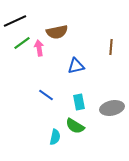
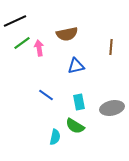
brown semicircle: moved 10 px right, 2 px down
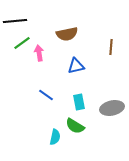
black line: rotated 20 degrees clockwise
pink arrow: moved 5 px down
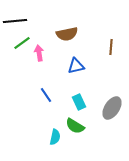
blue line: rotated 21 degrees clockwise
cyan rectangle: rotated 14 degrees counterclockwise
gray ellipse: rotated 45 degrees counterclockwise
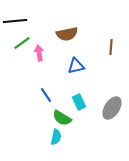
green semicircle: moved 13 px left, 8 px up
cyan semicircle: moved 1 px right
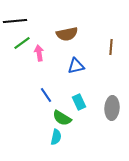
gray ellipse: rotated 30 degrees counterclockwise
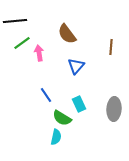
brown semicircle: rotated 65 degrees clockwise
blue triangle: rotated 36 degrees counterclockwise
cyan rectangle: moved 2 px down
gray ellipse: moved 2 px right, 1 px down
